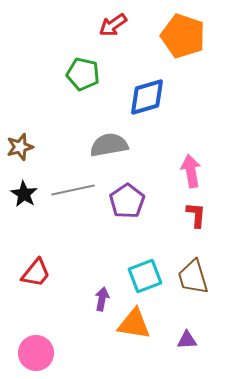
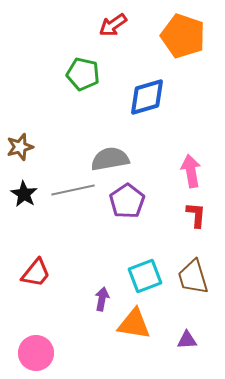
gray semicircle: moved 1 px right, 14 px down
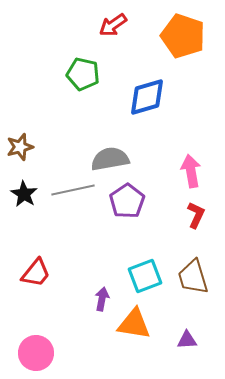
red L-shape: rotated 20 degrees clockwise
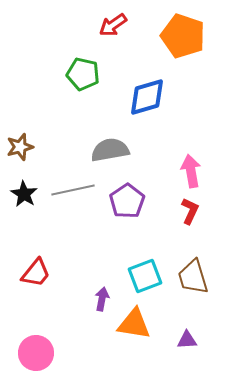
gray semicircle: moved 9 px up
red L-shape: moved 6 px left, 4 px up
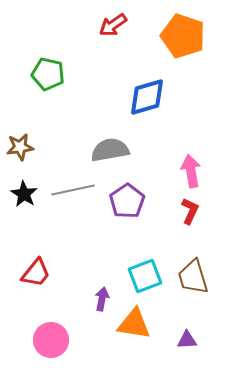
green pentagon: moved 35 px left
brown star: rotated 8 degrees clockwise
pink circle: moved 15 px right, 13 px up
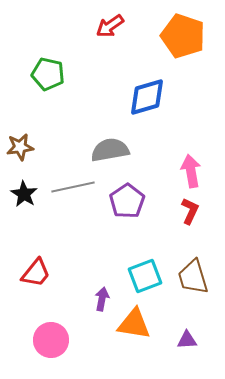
red arrow: moved 3 px left, 1 px down
gray line: moved 3 px up
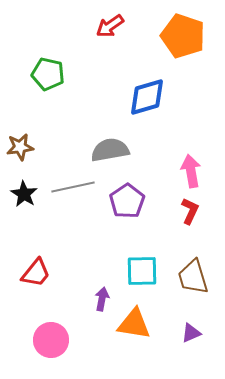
cyan square: moved 3 px left, 5 px up; rotated 20 degrees clockwise
purple triangle: moved 4 px right, 7 px up; rotated 20 degrees counterclockwise
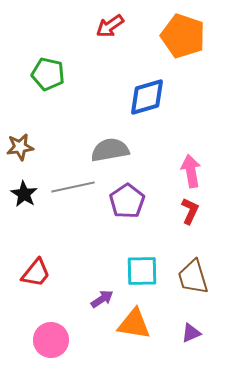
purple arrow: rotated 45 degrees clockwise
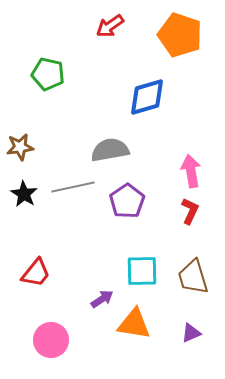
orange pentagon: moved 3 px left, 1 px up
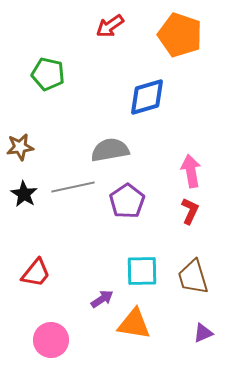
purple triangle: moved 12 px right
